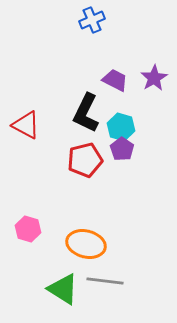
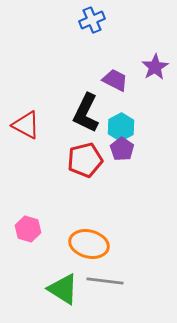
purple star: moved 1 px right, 11 px up
cyan hexagon: rotated 16 degrees clockwise
orange ellipse: moved 3 px right
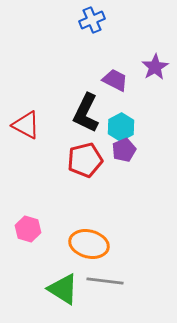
purple pentagon: moved 2 px right, 1 px down; rotated 15 degrees clockwise
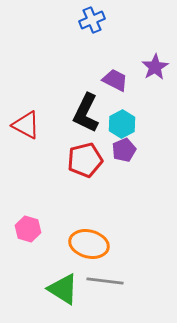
cyan hexagon: moved 1 px right, 3 px up
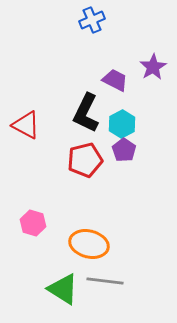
purple star: moved 2 px left
purple pentagon: rotated 15 degrees counterclockwise
pink hexagon: moved 5 px right, 6 px up
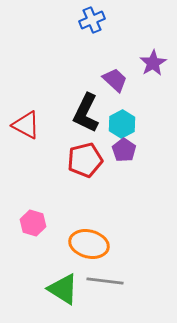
purple star: moved 4 px up
purple trapezoid: rotated 16 degrees clockwise
